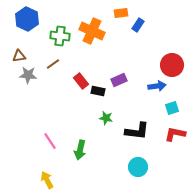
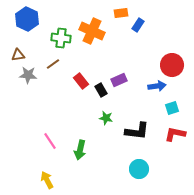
green cross: moved 1 px right, 2 px down
brown triangle: moved 1 px left, 1 px up
black rectangle: moved 3 px right, 1 px up; rotated 48 degrees clockwise
cyan circle: moved 1 px right, 2 px down
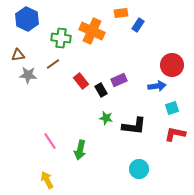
black L-shape: moved 3 px left, 5 px up
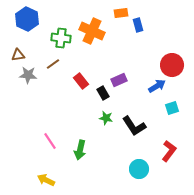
blue rectangle: rotated 48 degrees counterclockwise
blue arrow: rotated 24 degrees counterclockwise
black rectangle: moved 2 px right, 3 px down
black L-shape: rotated 50 degrees clockwise
red L-shape: moved 6 px left, 17 px down; rotated 115 degrees clockwise
yellow arrow: moved 1 px left; rotated 36 degrees counterclockwise
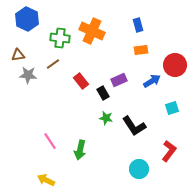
orange rectangle: moved 20 px right, 37 px down
green cross: moved 1 px left
red circle: moved 3 px right
blue arrow: moved 5 px left, 5 px up
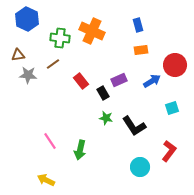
cyan circle: moved 1 px right, 2 px up
